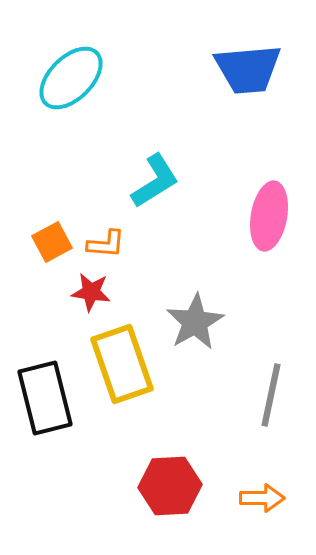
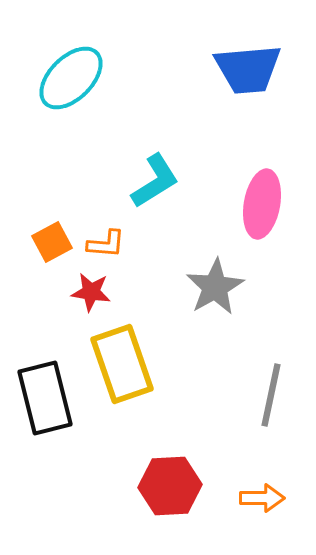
pink ellipse: moved 7 px left, 12 px up
gray star: moved 20 px right, 35 px up
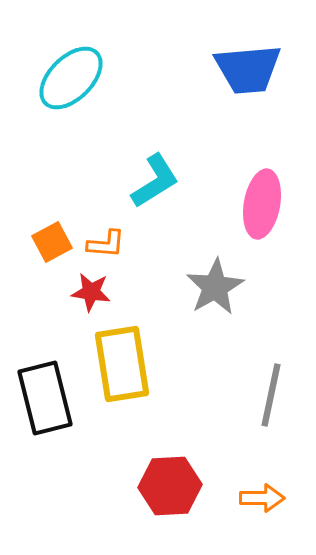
yellow rectangle: rotated 10 degrees clockwise
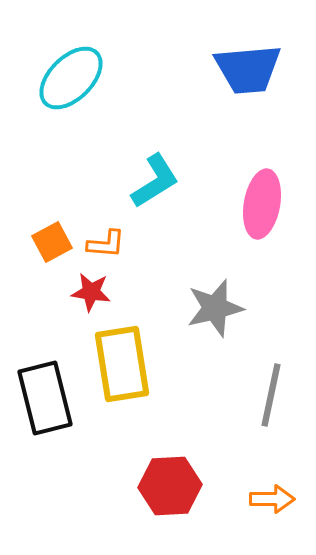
gray star: moved 21 px down; rotated 16 degrees clockwise
orange arrow: moved 10 px right, 1 px down
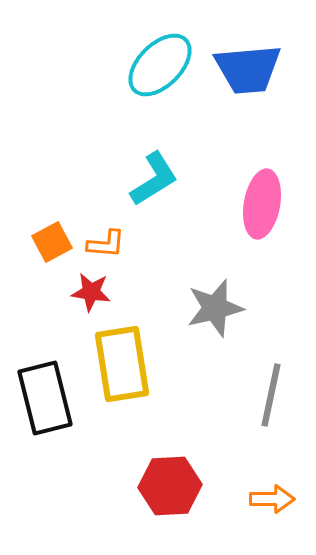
cyan ellipse: moved 89 px right, 13 px up
cyan L-shape: moved 1 px left, 2 px up
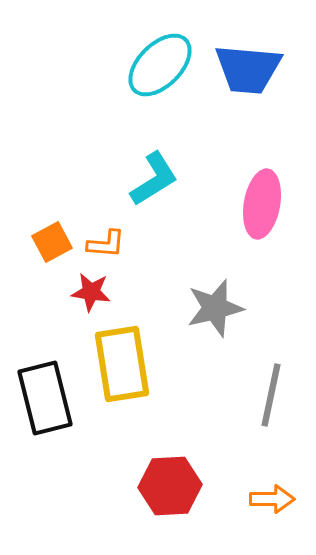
blue trapezoid: rotated 10 degrees clockwise
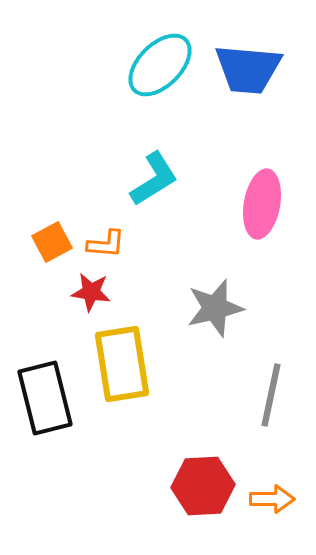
red hexagon: moved 33 px right
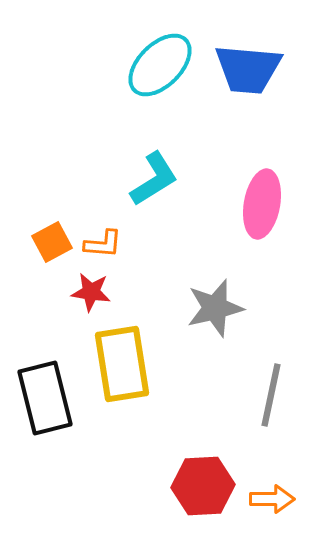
orange L-shape: moved 3 px left
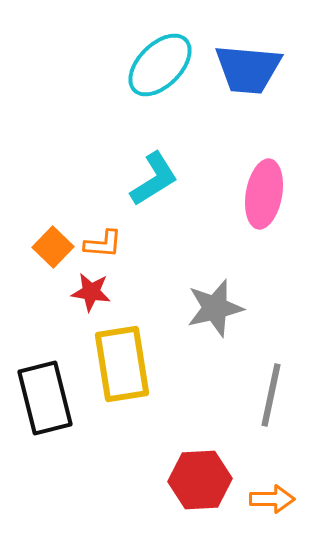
pink ellipse: moved 2 px right, 10 px up
orange square: moved 1 px right, 5 px down; rotated 18 degrees counterclockwise
red hexagon: moved 3 px left, 6 px up
